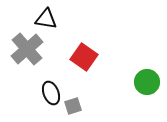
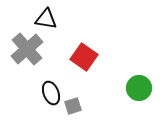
green circle: moved 8 px left, 6 px down
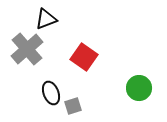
black triangle: rotated 30 degrees counterclockwise
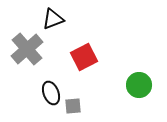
black triangle: moved 7 px right
red square: rotated 28 degrees clockwise
green circle: moved 3 px up
gray square: rotated 12 degrees clockwise
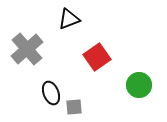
black triangle: moved 16 px right
red square: moved 13 px right; rotated 8 degrees counterclockwise
gray square: moved 1 px right, 1 px down
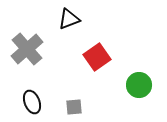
black ellipse: moved 19 px left, 9 px down
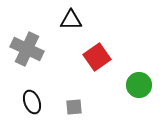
black triangle: moved 2 px right, 1 px down; rotated 20 degrees clockwise
gray cross: rotated 24 degrees counterclockwise
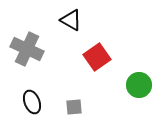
black triangle: rotated 30 degrees clockwise
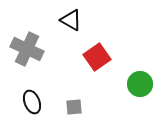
green circle: moved 1 px right, 1 px up
